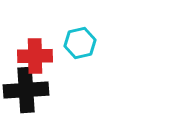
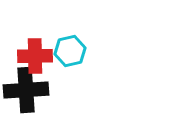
cyan hexagon: moved 10 px left, 8 px down
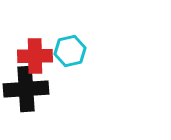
black cross: moved 1 px up
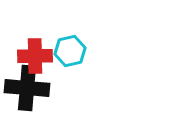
black cross: moved 1 px right, 1 px up; rotated 9 degrees clockwise
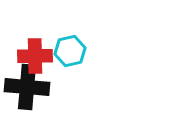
black cross: moved 1 px up
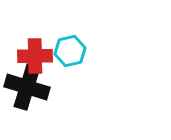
black cross: rotated 12 degrees clockwise
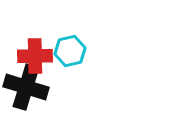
black cross: moved 1 px left
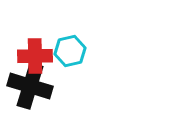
black cross: moved 4 px right, 1 px up
